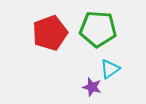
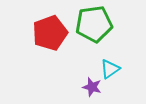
green pentagon: moved 4 px left, 5 px up; rotated 12 degrees counterclockwise
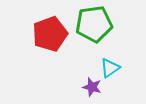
red pentagon: moved 1 px down
cyan triangle: moved 1 px up
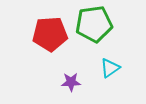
red pentagon: rotated 16 degrees clockwise
purple star: moved 21 px left, 5 px up; rotated 18 degrees counterclockwise
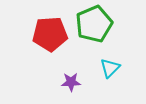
green pentagon: rotated 15 degrees counterclockwise
cyan triangle: rotated 10 degrees counterclockwise
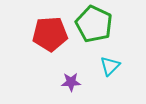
green pentagon: rotated 24 degrees counterclockwise
cyan triangle: moved 2 px up
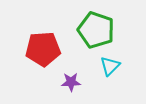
green pentagon: moved 2 px right, 6 px down; rotated 6 degrees counterclockwise
red pentagon: moved 7 px left, 15 px down
